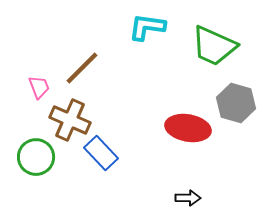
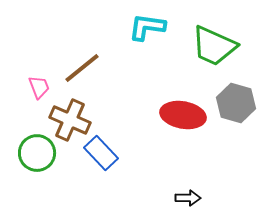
brown line: rotated 6 degrees clockwise
red ellipse: moved 5 px left, 13 px up
green circle: moved 1 px right, 4 px up
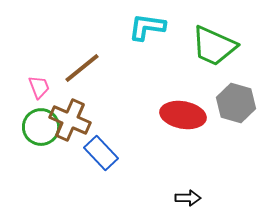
green circle: moved 4 px right, 26 px up
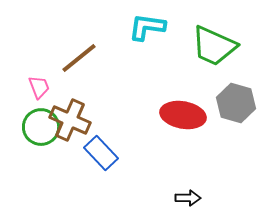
brown line: moved 3 px left, 10 px up
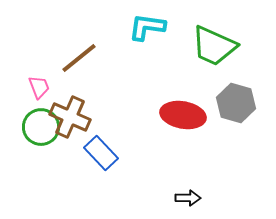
brown cross: moved 3 px up
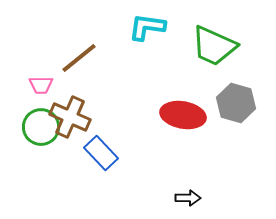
pink trapezoid: moved 2 px right, 2 px up; rotated 110 degrees clockwise
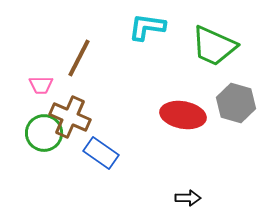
brown line: rotated 24 degrees counterclockwise
green circle: moved 3 px right, 6 px down
blue rectangle: rotated 12 degrees counterclockwise
